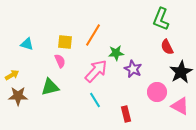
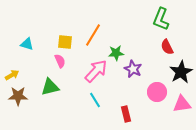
pink triangle: moved 2 px right, 2 px up; rotated 36 degrees counterclockwise
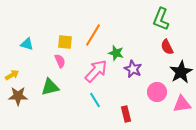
green star: rotated 21 degrees clockwise
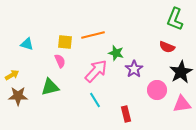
green L-shape: moved 14 px right
orange line: rotated 45 degrees clockwise
red semicircle: rotated 42 degrees counterclockwise
purple star: moved 1 px right; rotated 12 degrees clockwise
pink circle: moved 2 px up
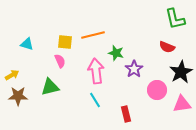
green L-shape: rotated 35 degrees counterclockwise
pink arrow: rotated 50 degrees counterclockwise
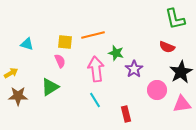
pink arrow: moved 2 px up
yellow arrow: moved 1 px left, 2 px up
green triangle: rotated 18 degrees counterclockwise
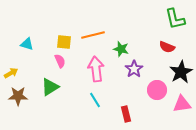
yellow square: moved 1 px left
green star: moved 5 px right, 4 px up
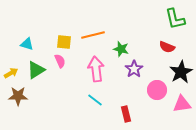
green triangle: moved 14 px left, 17 px up
cyan line: rotated 21 degrees counterclockwise
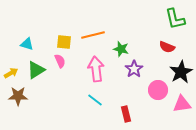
pink circle: moved 1 px right
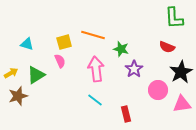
green L-shape: moved 1 px left, 1 px up; rotated 10 degrees clockwise
orange line: rotated 30 degrees clockwise
yellow square: rotated 21 degrees counterclockwise
green triangle: moved 5 px down
brown star: rotated 18 degrees counterclockwise
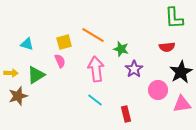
orange line: rotated 15 degrees clockwise
red semicircle: rotated 28 degrees counterclockwise
yellow arrow: rotated 32 degrees clockwise
